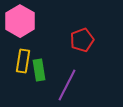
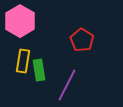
red pentagon: rotated 20 degrees counterclockwise
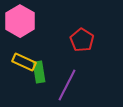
yellow rectangle: moved 1 px right, 1 px down; rotated 75 degrees counterclockwise
green rectangle: moved 2 px down
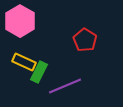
red pentagon: moved 3 px right
green rectangle: rotated 35 degrees clockwise
purple line: moved 2 px left, 1 px down; rotated 40 degrees clockwise
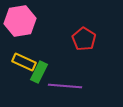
pink hexagon: rotated 20 degrees clockwise
red pentagon: moved 1 px left, 1 px up
purple line: rotated 28 degrees clockwise
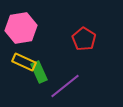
pink hexagon: moved 1 px right, 7 px down
green rectangle: rotated 50 degrees counterclockwise
purple line: rotated 44 degrees counterclockwise
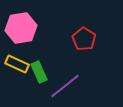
yellow rectangle: moved 7 px left, 2 px down
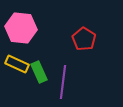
pink hexagon: rotated 16 degrees clockwise
purple line: moved 2 px left, 4 px up; rotated 44 degrees counterclockwise
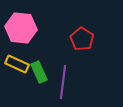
red pentagon: moved 2 px left
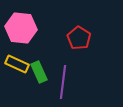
red pentagon: moved 3 px left, 1 px up
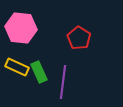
yellow rectangle: moved 3 px down
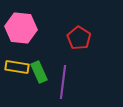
yellow rectangle: rotated 15 degrees counterclockwise
